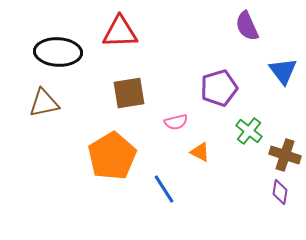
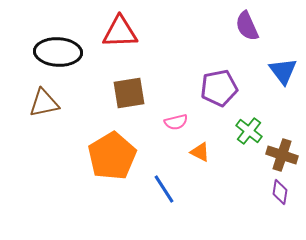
purple pentagon: rotated 6 degrees clockwise
brown cross: moved 3 px left
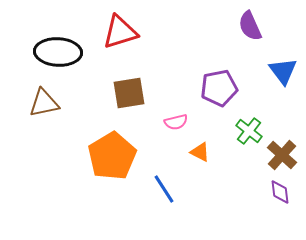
purple semicircle: moved 3 px right
red triangle: rotated 15 degrees counterclockwise
brown cross: rotated 24 degrees clockwise
purple diamond: rotated 15 degrees counterclockwise
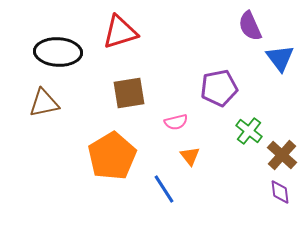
blue triangle: moved 3 px left, 13 px up
orange triangle: moved 10 px left, 4 px down; rotated 25 degrees clockwise
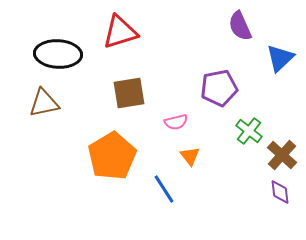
purple semicircle: moved 10 px left
black ellipse: moved 2 px down
blue triangle: rotated 24 degrees clockwise
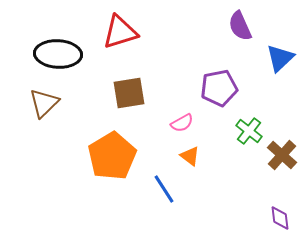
brown triangle: rotated 32 degrees counterclockwise
pink semicircle: moved 6 px right, 1 px down; rotated 15 degrees counterclockwise
orange triangle: rotated 15 degrees counterclockwise
purple diamond: moved 26 px down
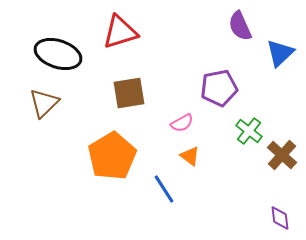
black ellipse: rotated 15 degrees clockwise
blue triangle: moved 5 px up
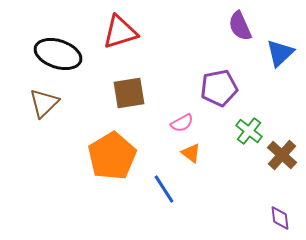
orange triangle: moved 1 px right, 3 px up
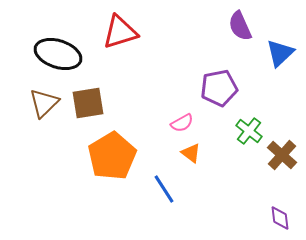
brown square: moved 41 px left, 10 px down
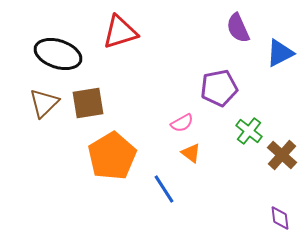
purple semicircle: moved 2 px left, 2 px down
blue triangle: rotated 16 degrees clockwise
